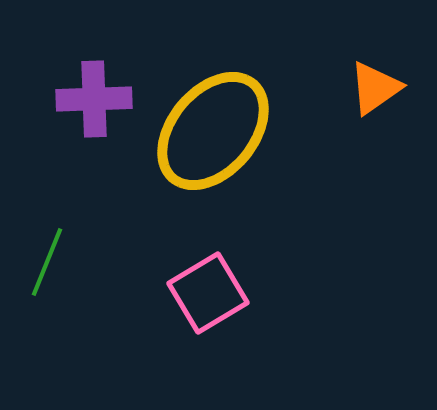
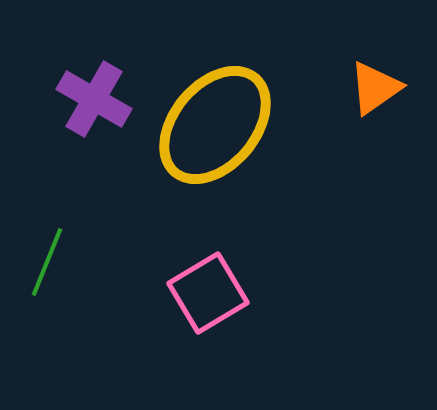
purple cross: rotated 32 degrees clockwise
yellow ellipse: moved 2 px right, 6 px up
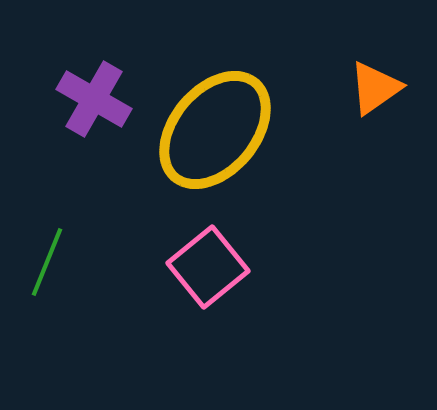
yellow ellipse: moved 5 px down
pink square: moved 26 px up; rotated 8 degrees counterclockwise
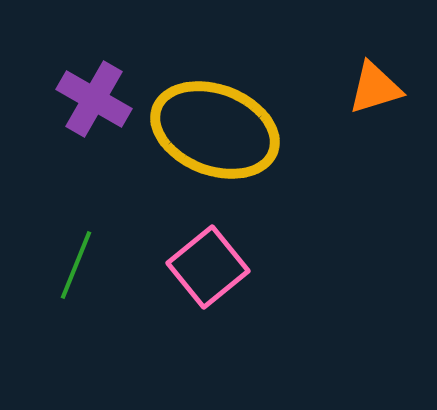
orange triangle: rotated 18 degrees clockwise
yellow ellipse: rotated 71 degrees clockwise
green line: moved 29 px right, 3 px down
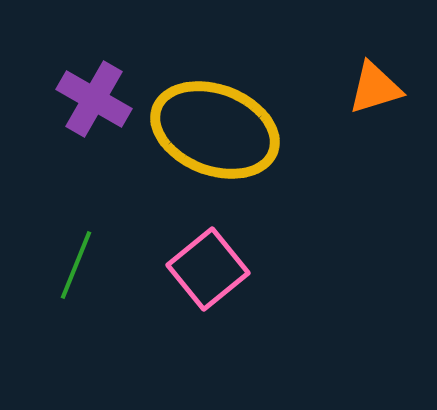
pink square: moved 2 px down
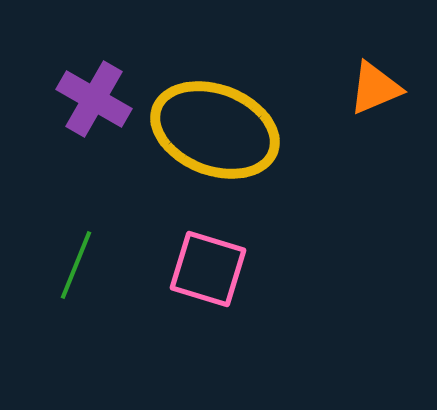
orange triangle: rotated 6 degrees counterclockwise
pink square: rotated 34 degrees counterclockwise
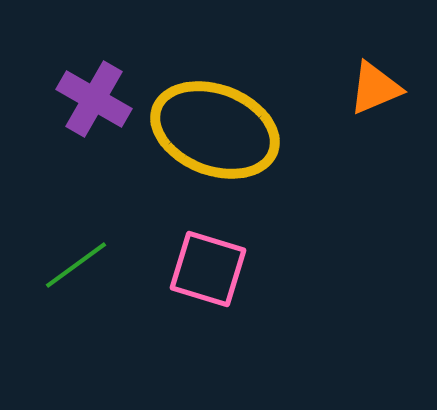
green line: rotated 32 degrees clockwise
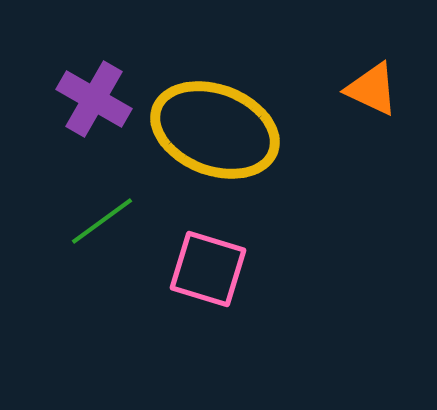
orange triangle: moved 3 px left, 1 px down; rotated 48 degrees clockwise
green line: moved 26 px right, 44 px up
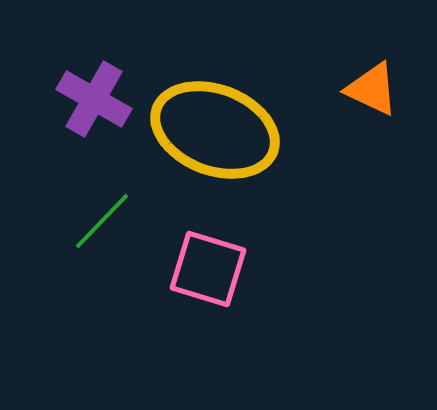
green line: rotated 10 degrees counterclockwise
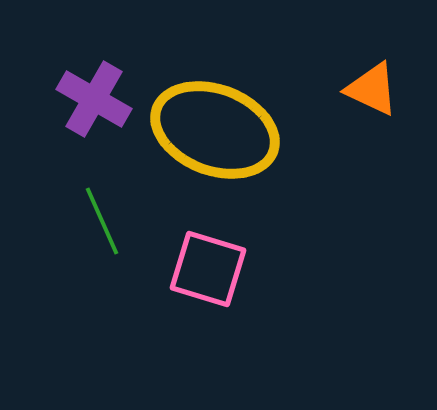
green line: rotated 68 degrees counterclockwise
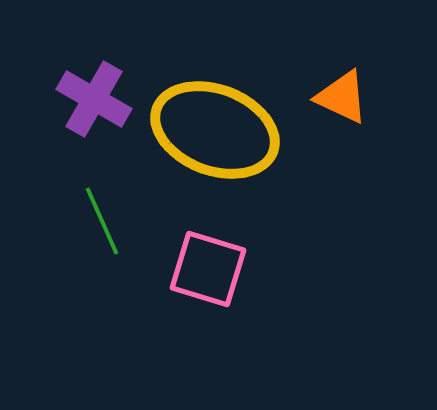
orange triangle: moved 30 px left, 8 px down
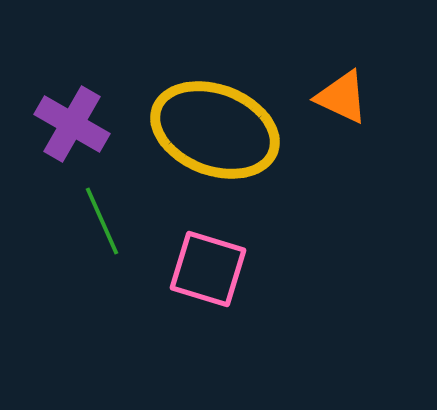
purple cross: moved 22 px left, 25 px down
